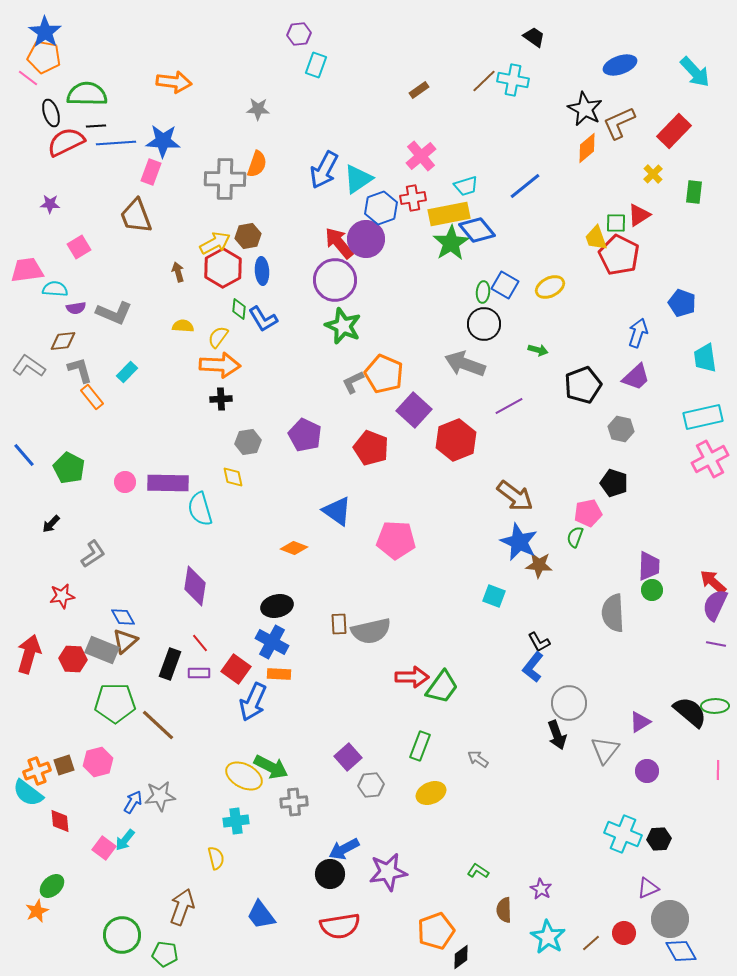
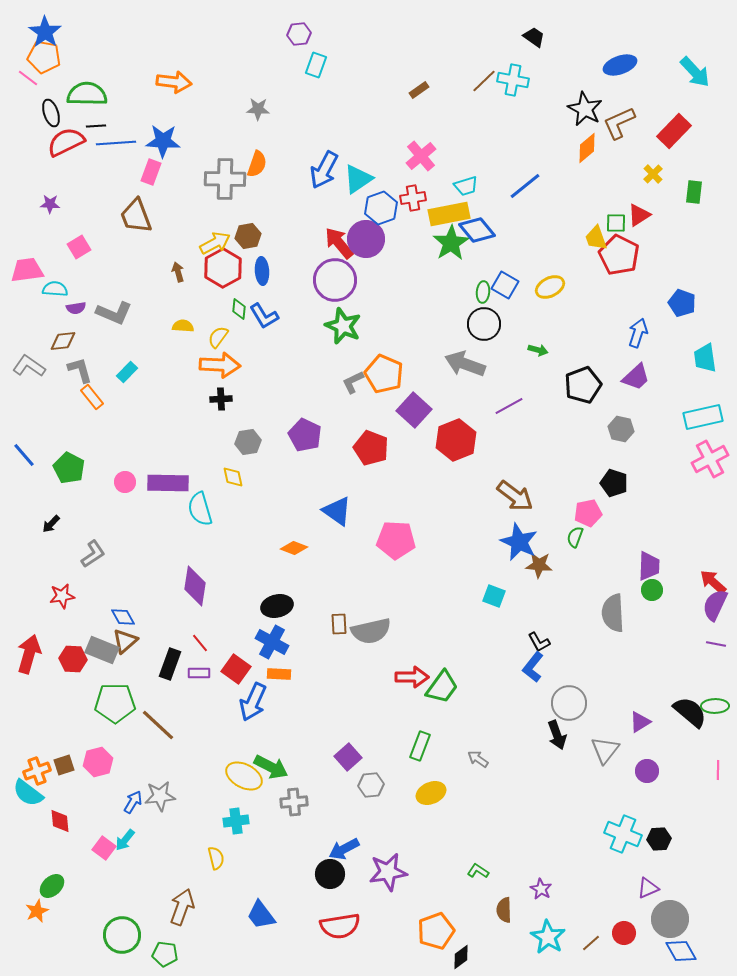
blue L-shape at (263, 319): moved 1 px right, 3 px up
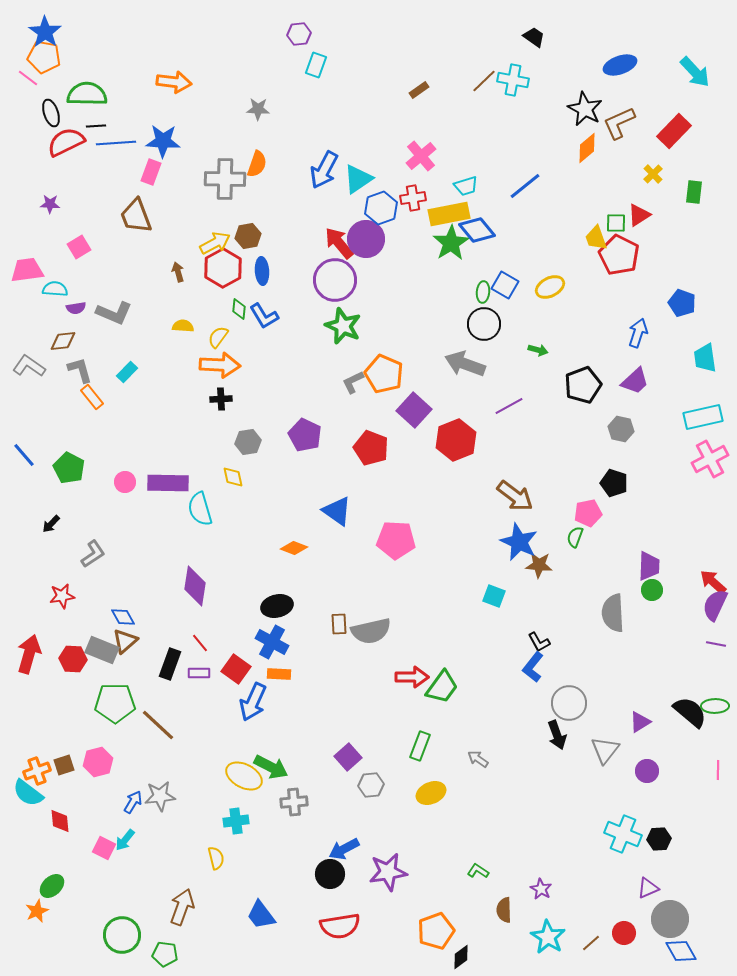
purple trapezoid at (636, 377): moved 1 px left, 4 px down
pink square at (104, 848): rotated 10 degrees counterclockwise
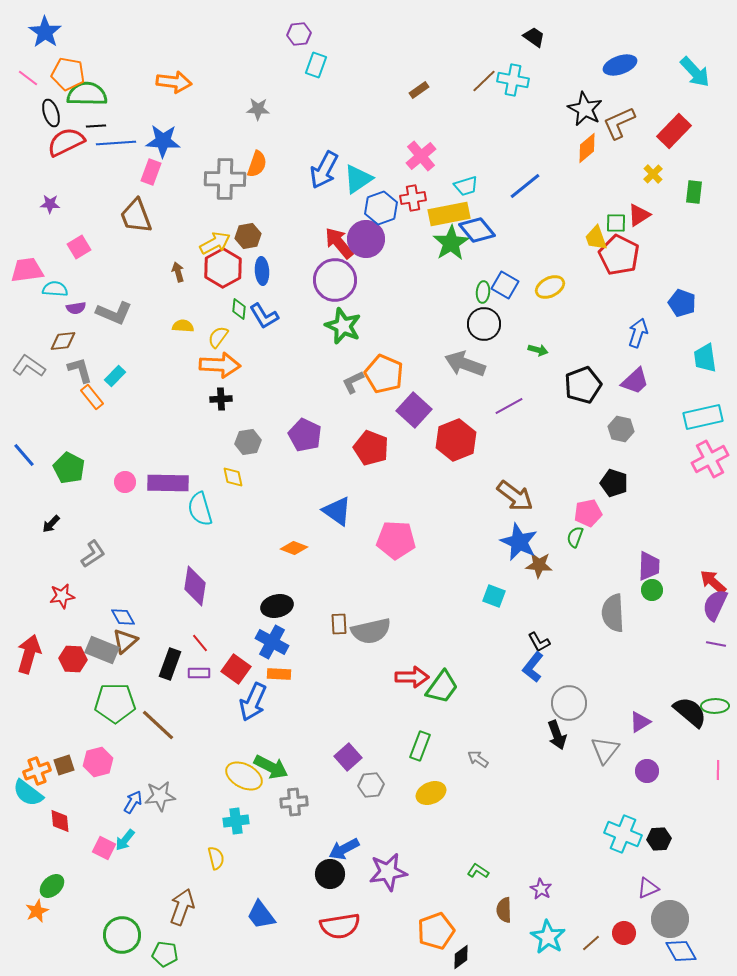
orange pentagon at (44, 57): moved 24 px right, 17 px down
cyan rectangle at (127, 372): moved 12 px left, 4 px down
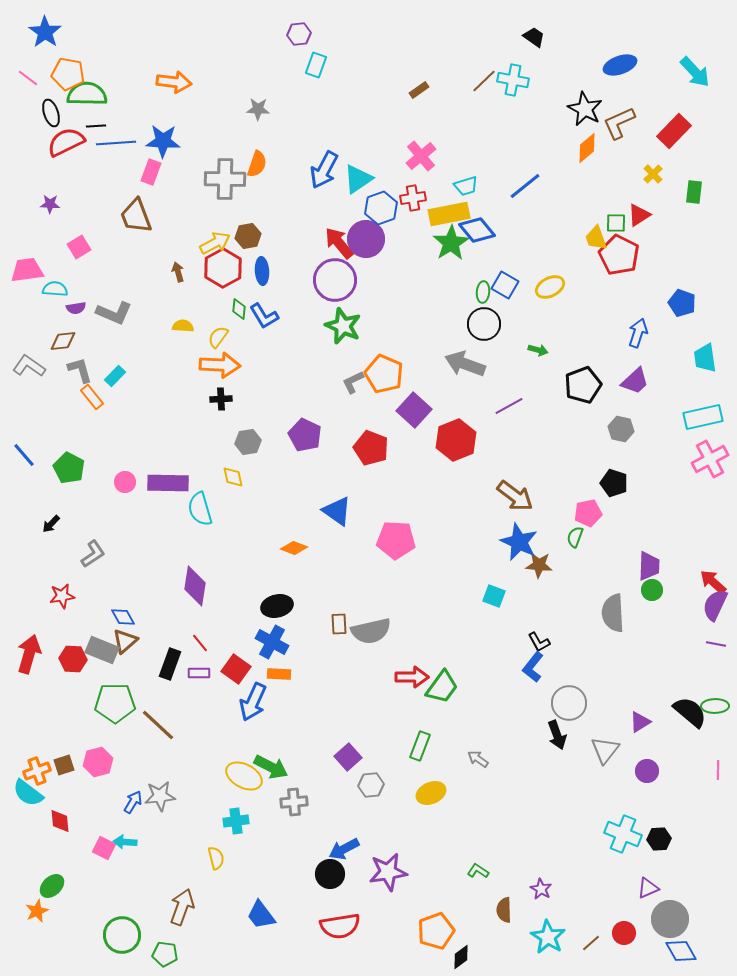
cyan arrow at (125, 840): moved 2 px down; rotated 55 degrees clockwise
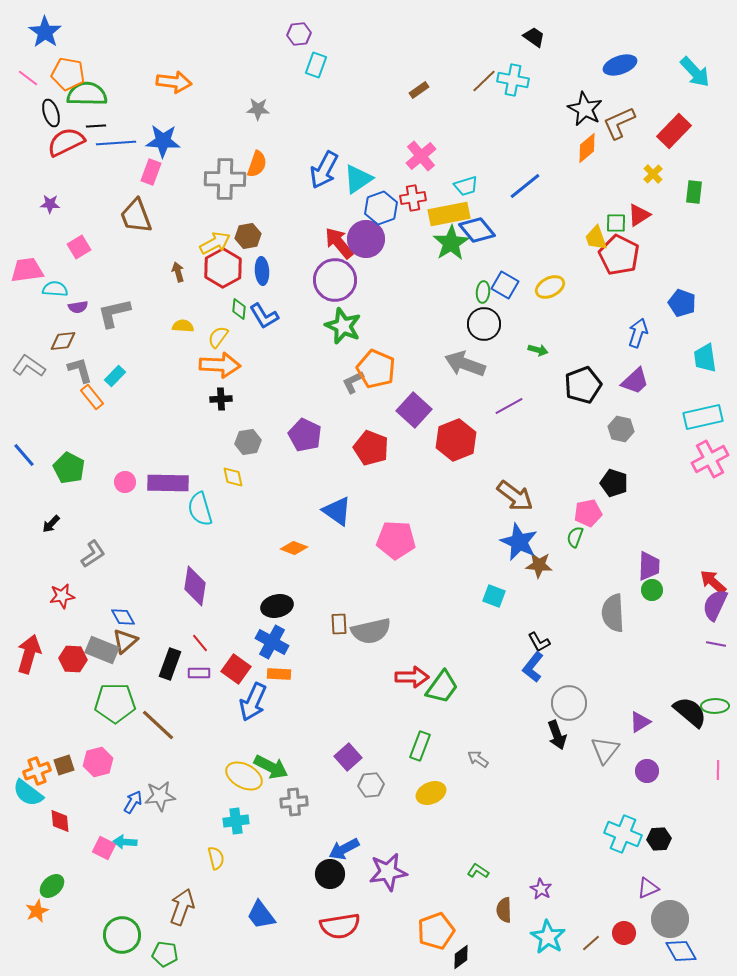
purple semicircle at (76, 308): moved 2 px right, 1 px up
gray L-shape at (114, 313): rotated 144 degrees clockwise
orange pentagon at (384, 374): moved 8 px left, 5 px up
